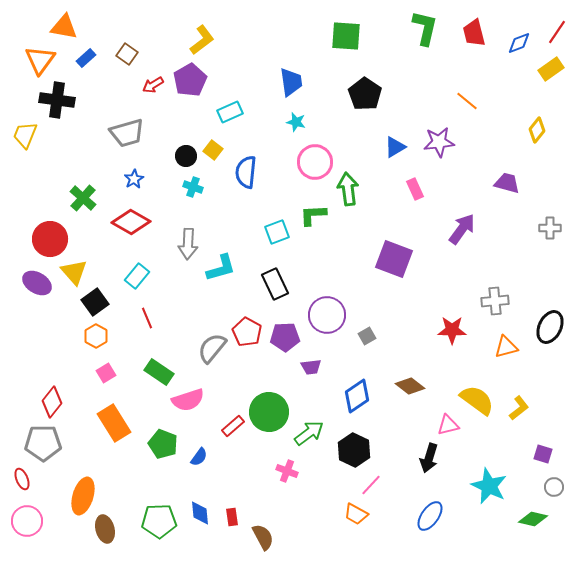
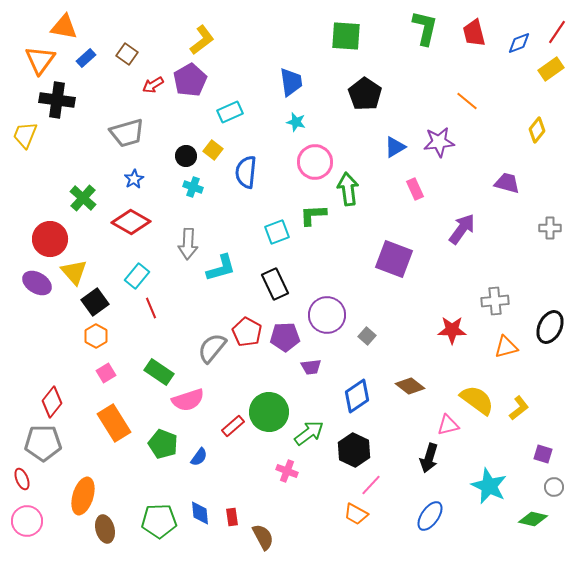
red line at (147, 318): moved 4 px right, 10 px up
gray square at (367, 336): rotated 18 degrees counterclockwise
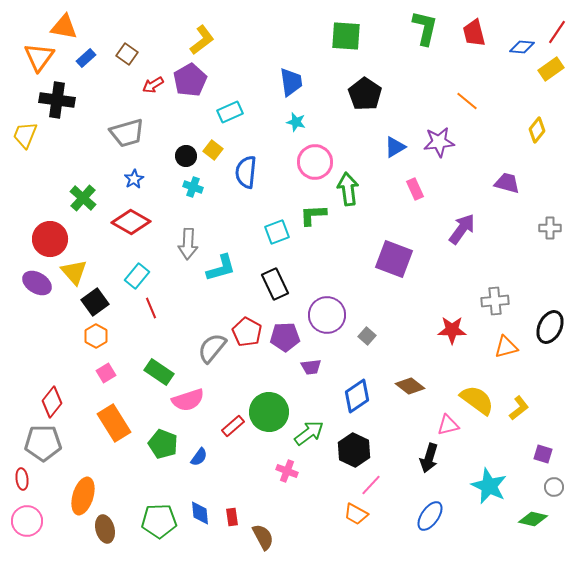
blue diamond at (519, 43): moved 3 px right, 4 px down; rotated 25 degrees clockwise
orange triangle at (40, 60): moved 1 px left, 3 px up
red ellipse at (22, 479): rotated 15 degrees clockwise
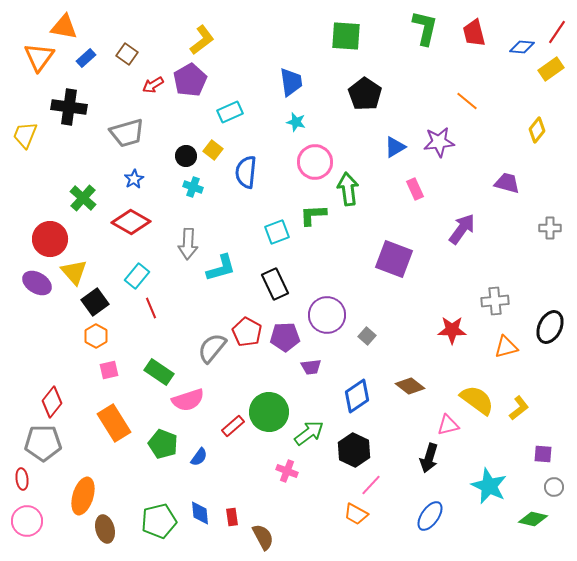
black cross at (57, 100): moved 12 px right, 7 px down
pink square at (106, 373): moved 3 px right, 3 px up; rotated 18 degrees clockwise
purple square at (543, 454): rotated 12 degrees counterclockwise
green pentagon at (159, 521): rotated 12 degrees counterclockwise
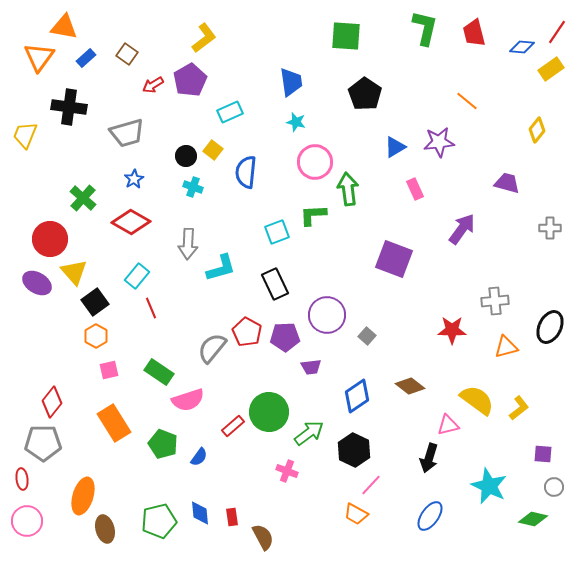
yellow L-shape at (202, 40): moved 2 px right, 2 px up
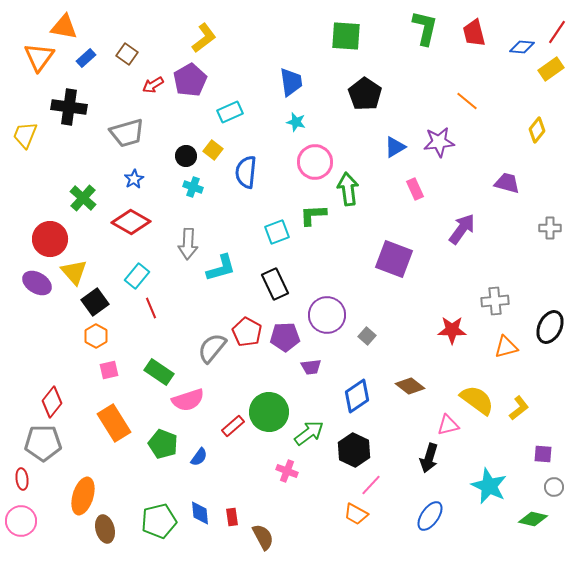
pink circle at (27, 521): moved 6 px left
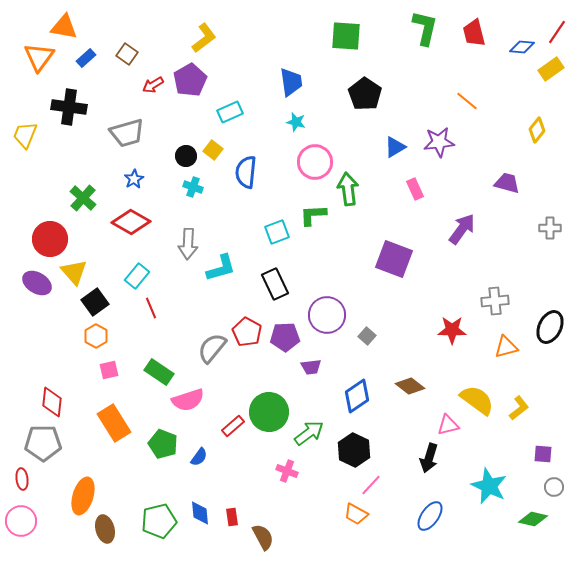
red diamond at (52, 402): rotated 32 degrees counterclockwise
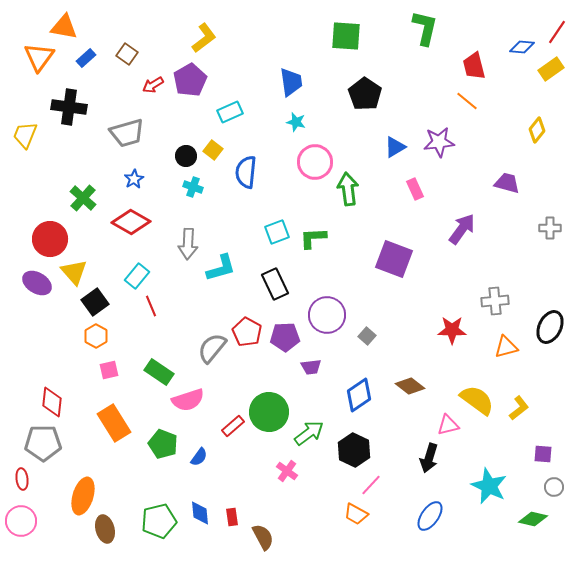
red trapezoid at (474, 33): moved 33 px down
green L-shape at (313, 215): moved 23 px down
red line at (151, 308): moved 2 px up
blue diamond at (357, 396): moved 2 px right, 1 px up
pink cross at (287, 471): rotated 15 degrees clockwise
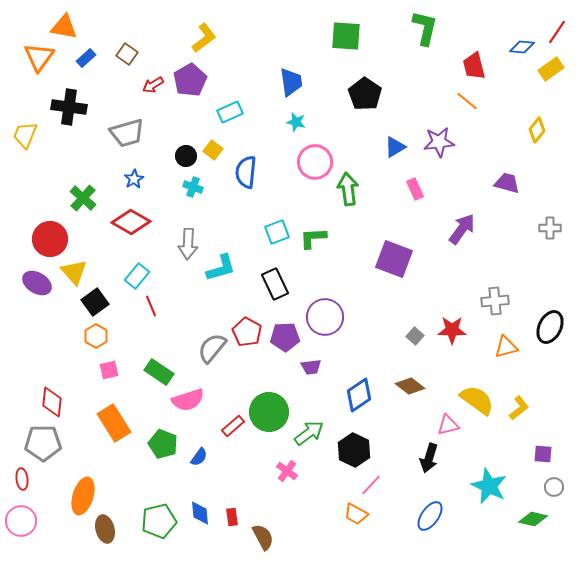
purple circle at (327, 315): moved 2 px left, 2 px down
gray square at (367, 336): moved 48 px right
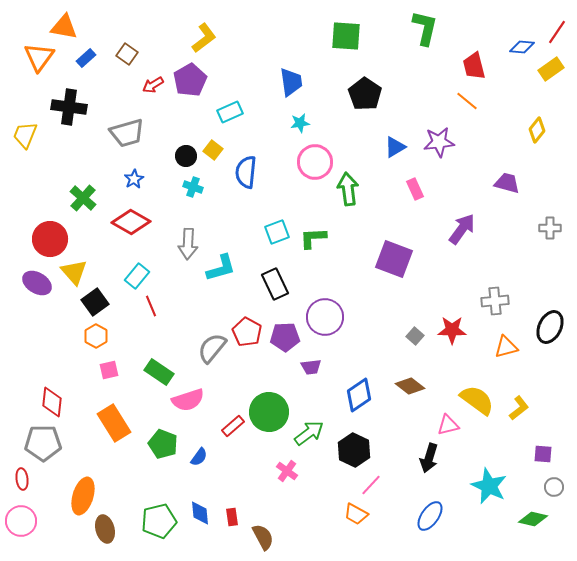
cyan star at (296, 122): moved 4 px right, 1 px down; rotated 24 degrees counterclockwise
